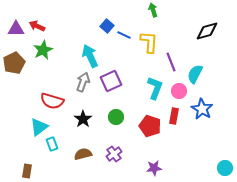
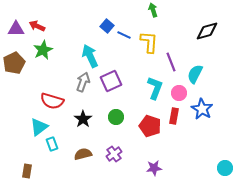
pink circle: moved 2 px down
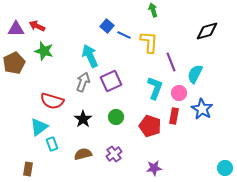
green star: moved 1 px right, 1 px down; rotated 30 degrees counterclockwise
brown rectangle: moved 1 px right, 2 px up
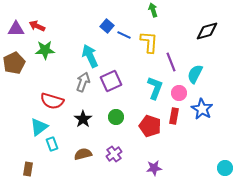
green star: moved 1 px right, 1 px up; rotated 18 degrees counterclockwise
